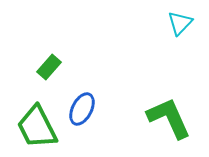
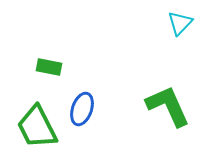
green rectangle: rotated 60 degrees clockwise
blue ellipse: rotated 8 degrees counterclockwise
green L-shape: moved 1 px left, 12 px up
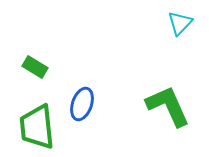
green rectangle: moved 14 px left; rotated 20 degrees clockwise
blue ellipse: moved 5 px up
green trapezoid: rotated 21 degrees clockwise
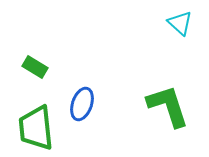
cyan triangle: rotated 32 degrees counterclockwise
green L-shape: rotated 6 degrees clockwise
green trapezoid: moved 1 px left, 1 px down
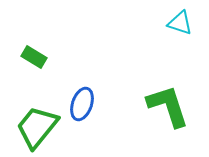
cyan triangle: rotated 24 degrees counterclockwise
green rectangle: moved 1 px left, 10 px up
green trapezoid: moved 1 px right, 1 px up; rotated 45 degrees clockwise
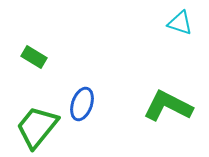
green L-shape: rotated 45 degrees counterclockwise
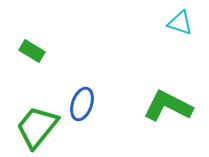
green rectangle: moved 2 px left, 6 px up
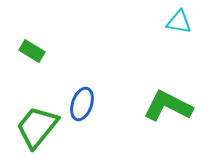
cyan triangle: moved 1 px left, 1 px up; rotated 8 degrees counterclockwise
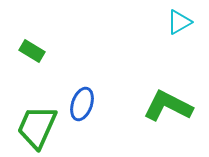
cyan triangle: rotated 40 degrees counterclockwise
green trapezoid: rotated 15 degrees counterclockwise
